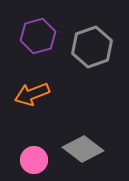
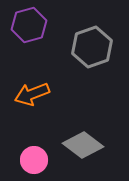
purple hexagon: moved 9 px left, 11 px up
gray diamond: moved 4 px up
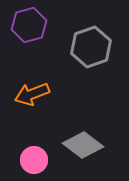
gray hexagon: moved 1 px left
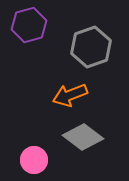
orange arrow: moved 38 px right, 1 px down
gray diamond: moved 8 px up
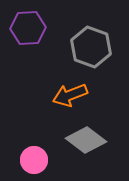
purple hexagon: moved 1 px left, 3 px down; rotated 12 degrees clockwise
gray hexagon: rotated 21 degrees counterclockwise
gray diamond: moved 3 px right, 3 px down
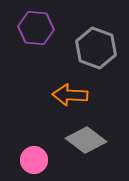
purple hexagon: moved 8 px right; rotated 8 degrees clockwise
gray hexagon: moved 5 px right, 1 px down
orange arrow: rotated 24 degrees clockwise
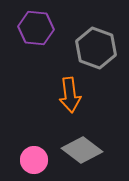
orange arrow: rotated 100 degrees counterclockwise
gray diamond: moved 4 px left, 10 px down
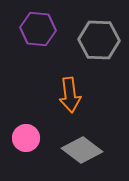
purple hexagon: moved 2 px right, 1 px down
gray hexagon: moved 3 px right, 8 px up; rotated 18 degrees counterclockwise
pink circle: moved 8 px left, 22 px up
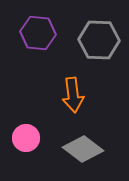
purple hexagon: moved 4 px down
orange arrow: moved 3 px right
gray diamond: moved 1 px right, 1 px up
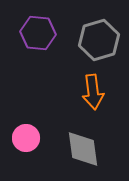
gray hexagon: rotated 18 degrees counterclockwise
orange arrow: moved 20 px right, 3 px up
gray diamond: rotated 45 degrees clockwise
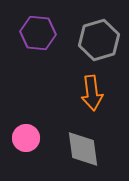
orange arrow: moved 1 px left, 1 px down
